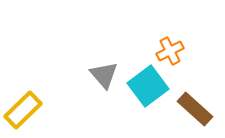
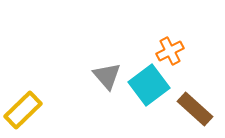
gray triangle: moved 3 px right, 1 px down
cyan square: moved 1 px right, 1 px up
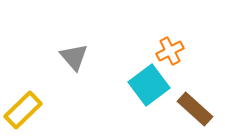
gray triangle: moved 33 px left, 19 px up
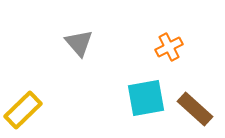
orange cross: moved 1 px left, 4 px up
gray triangle: moved 5 px right, 14 px up
cyan square: moved 3 px left, 13 px down; rotated 27 degrees clockwise
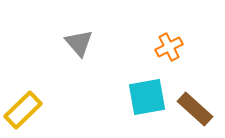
cyan square: moved 1 px right, 1 px up
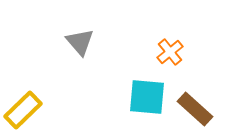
gray triangle: moved 1 px right, 1 px up
orange cross: moved 1 px right, 5 px down; rotated 12 degrees counterclockwise
cyan square: rotated 15 degrees clockwise
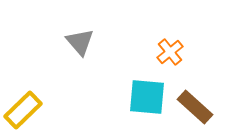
brown rectangle: moved 2 px up
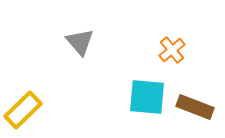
orange cross: moved 2 px right, 2 px up
brown rectangle: rotated 21 degrees counterclockwise
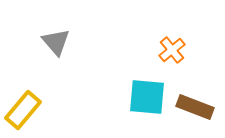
gray triangle: moved 24 px left
yellow rectangle: rotated 6 degrees counterclockwise
